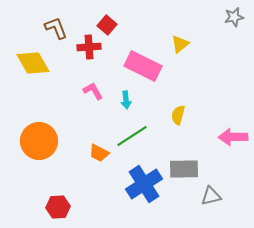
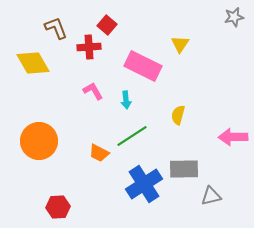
yellow triangle: rotated 18 degrees counterclockwise
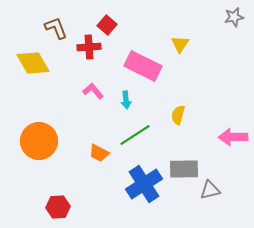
pink L-shape: rotated 10 degrees counterclockwise
green line: moved 3 px right, 1 px up
gray triangle: moved 1 px left, 6 px up
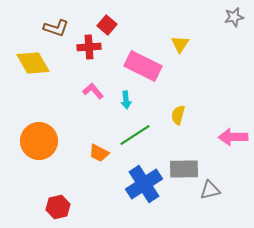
brown L-shape: rotated 130 degrees clockwise
red hexagon: rotated 10 degrees counterclockwise
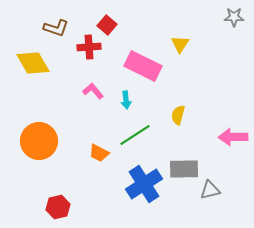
gray star: rotated 12 degrees clockwise
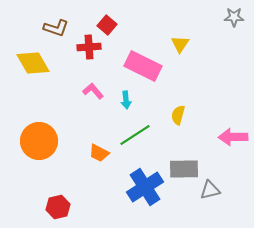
blue cross: moved 1 px right, 3 px down
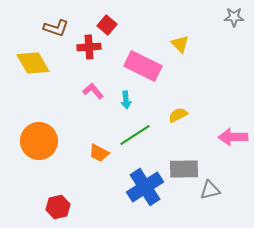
yellow triangle: rotated 18 degrees counterclockwise
yellow semicircle: rotated 48 degrees clockwise
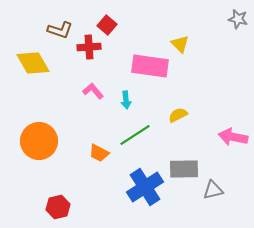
gray star: moved 4 px right, 2 px down; rotated 12 degrees clockwise
brown L-shape: moved 4 px right, 2 px down
pink rectangle: moved 7 px right; rotated 18 degrees counterclockwise
pink arrow: rotated 12 degrees clockwise
gray triangle: moved 3 px right
